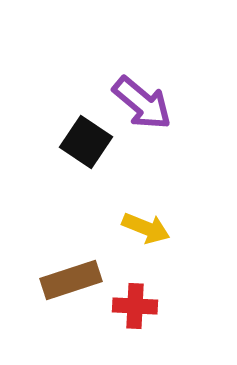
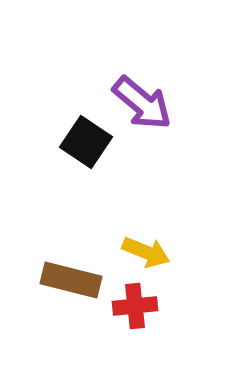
yellow arrow: moved 24 px down
brown rectangle: rotated 32 degrees clockwise
red cross: rotated 9 degrees counterclockwise
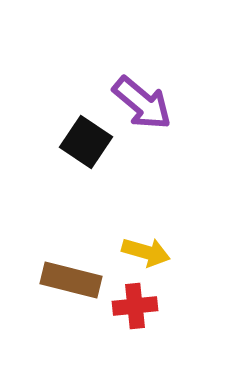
yellow arrow: rotated 6 degrees counterclockwise
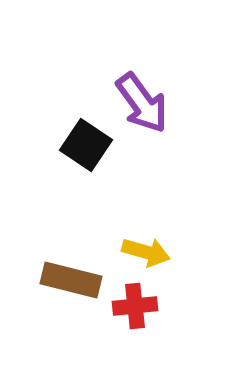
purple arrow: rotated 14 degrees clockwise
black square: moved 3 px down
